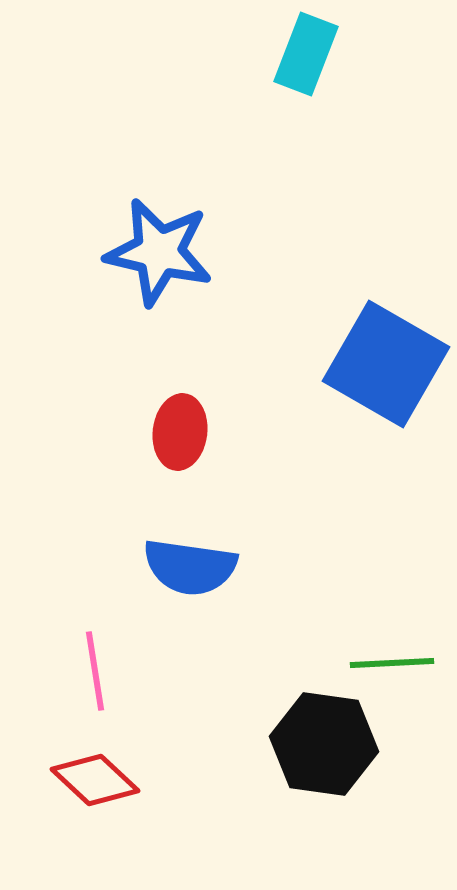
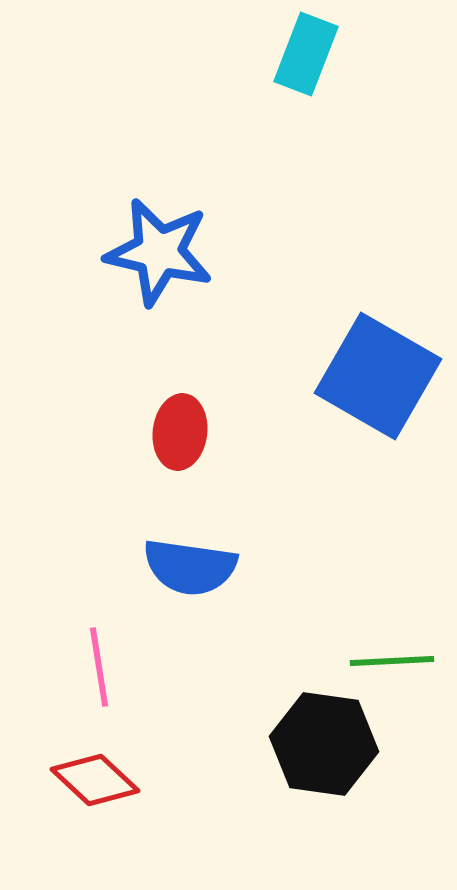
blue square: moved 8 px left, 12 px down
green line: moved 2 px up
pink line: moved 4 px right, 4 px up
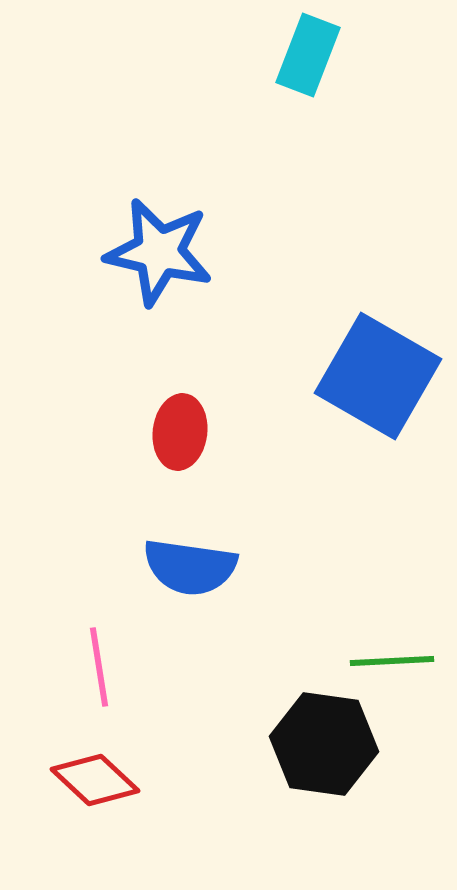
cyan rectangle: moved 2 px right, 1 px down
